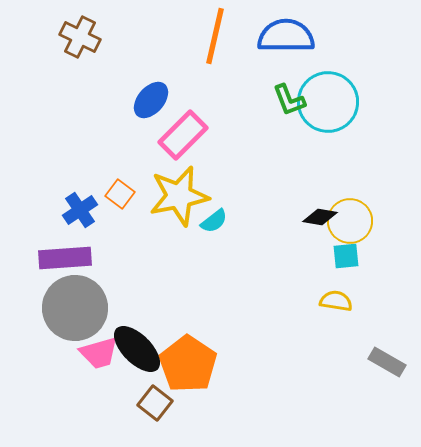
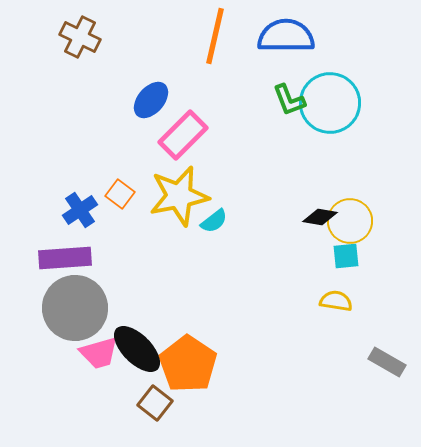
cyan circle: moved 2 px right, 1 px down
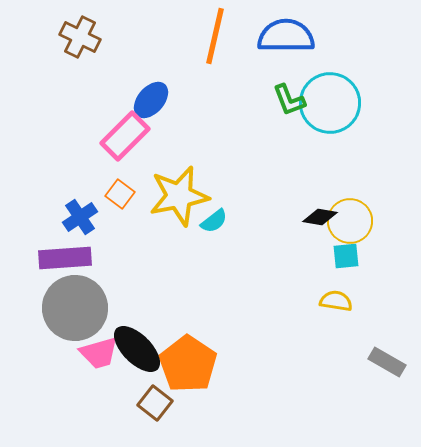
pink rectangle: moved 58 px left, 1 px down
blue cross: moved 7 px down
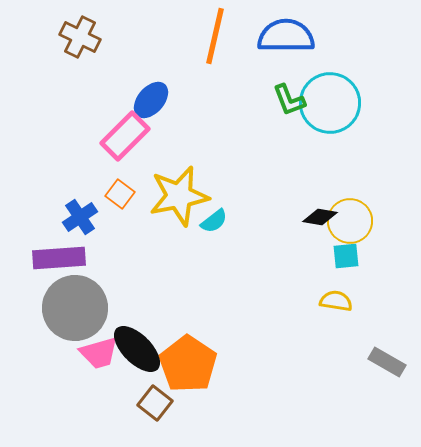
purple rectangle: moved 6 px left
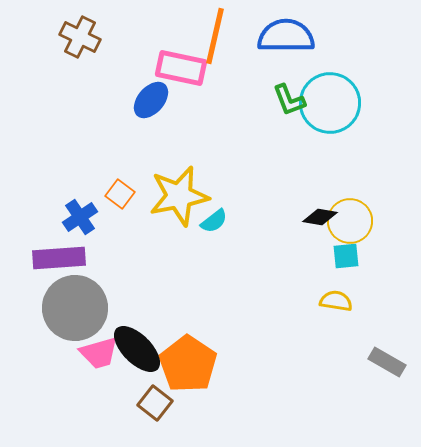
pink rectangle: moved 56 px right, 68 px up; rotated 57 degrees clockwise
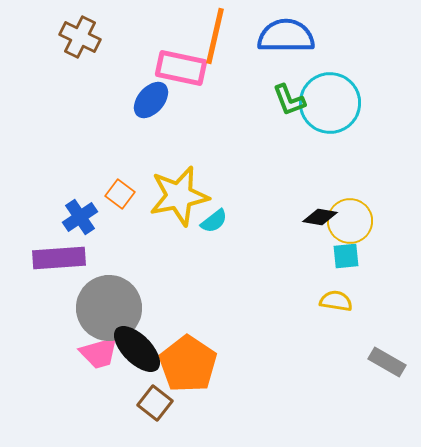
gray circle: moved 34 px right
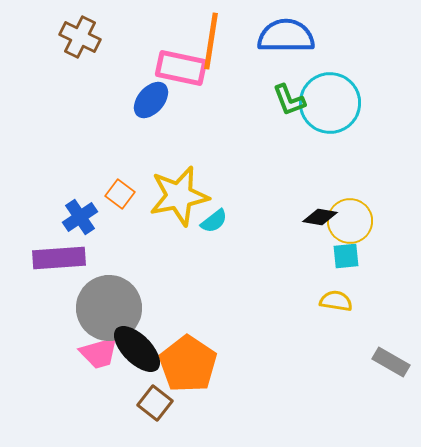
orange line: moved 4 px left, 5 px down; rotated 4 degrees counterclockwise
gray rectangle: moved 4 px right
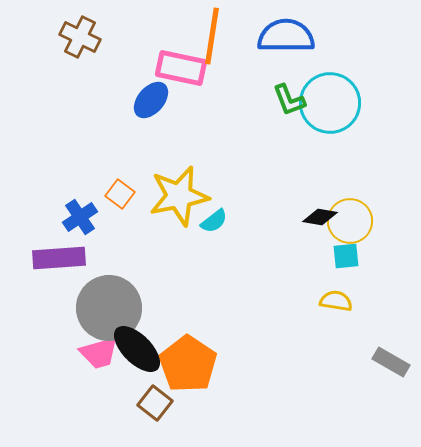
orange line: moved 1 px right, 5 px up
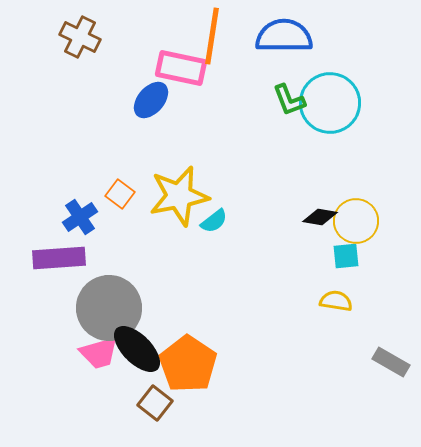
blue semicircle: moved 2 px left
yellow circle: moved 6 px right
